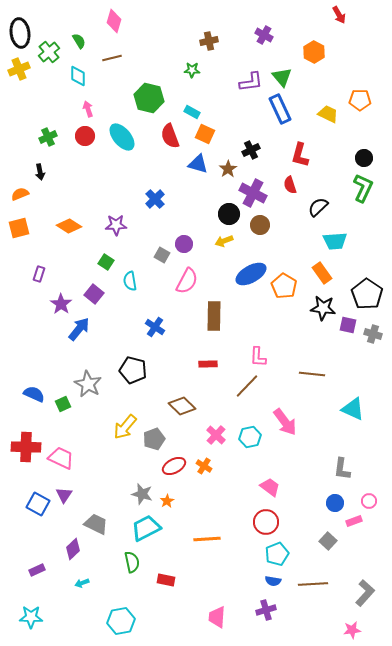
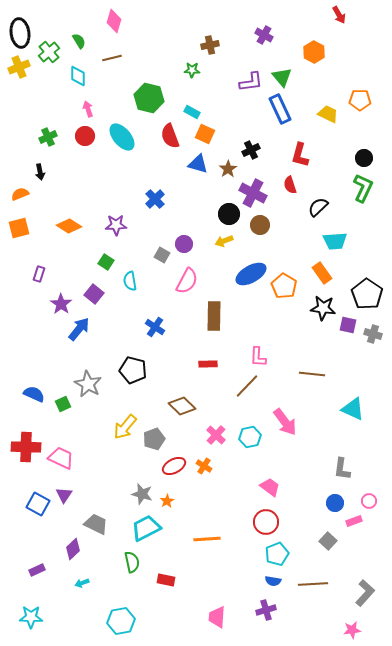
brown cross at (209, 41): moved 1 px right, 4 px down
yellow cross at (19, 69): moved 2 px up
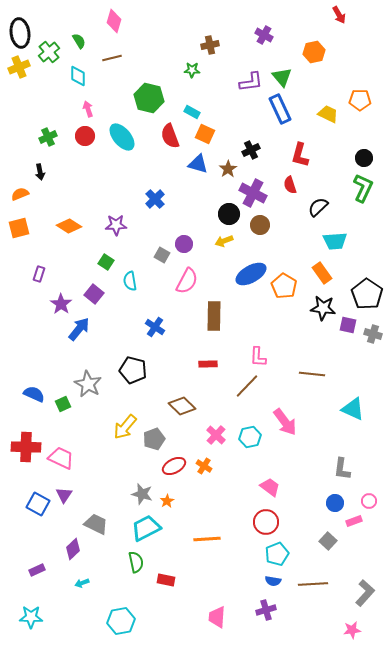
orange hexagon at (314, 52): rotated 20 degrees clockwise
green semicircle at (132, 562): moved 4 px right
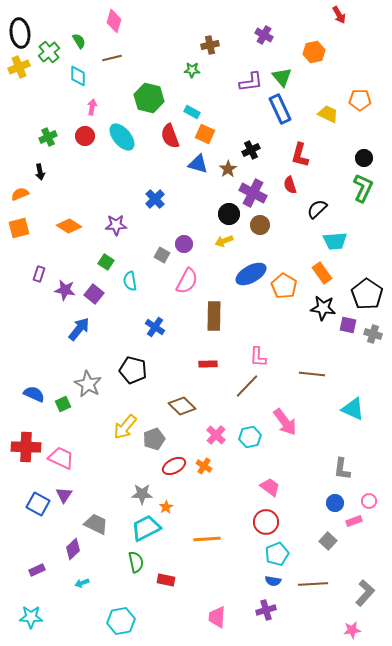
pink arrow at (88, 109): moved 4 px right, 2 px up; rotated 28 degrees clockwise
black semicircle at (318, 207): moved 1 px left, 2 px down
purple star at (61, 304): moved 4 px right, 14 px up; rotated 25 degrees counterclockwise
gray star at (142, 494): rotated 15 degrees counterclockwise
orange star at (167, 501): moved 1 px left, 6 px down
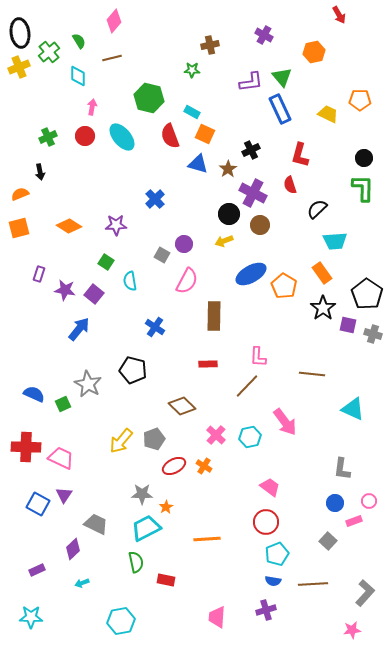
pink diamond at (114, 21): rotated 25 degrees clockwise
green L-shape at (363, 188): rotated 24 degrees counterclockwise
black star at (323, 308): rotated 30 degrees clockwise
yellow arrow at (125, 427): moved 4 px left, 14 px down
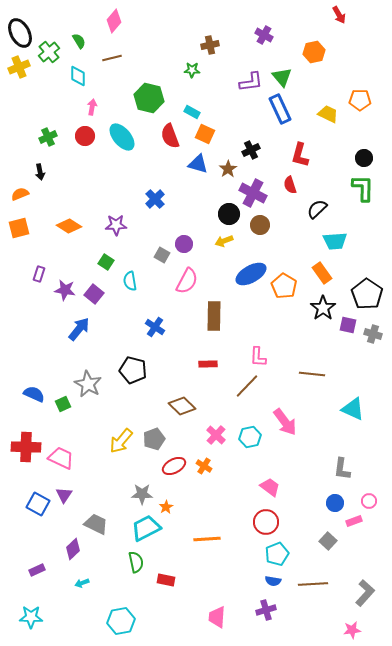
black ellipse at (20, 33): rotated 20 degrees counterclockwise
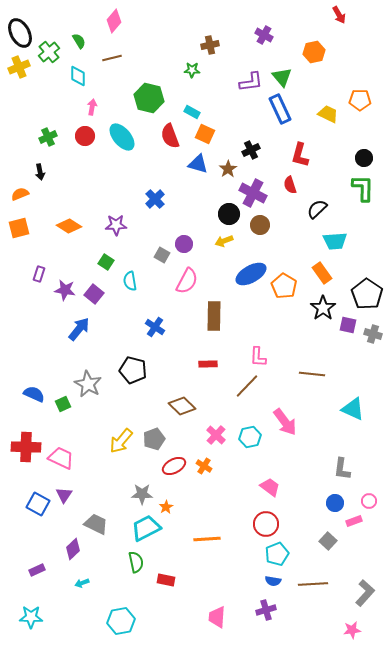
red circle at (266, 522): moved 2 px down
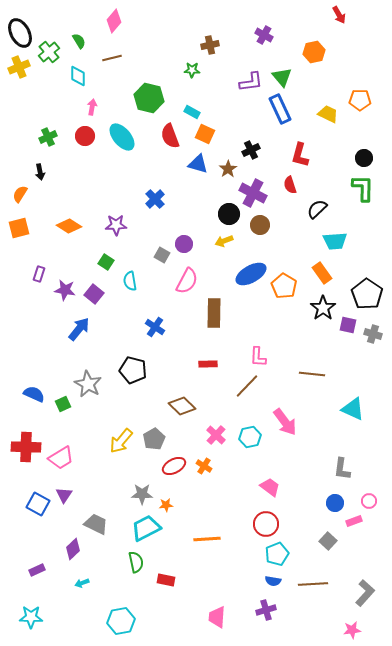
orange semicircle at (20, 194): rotated 36 degrees counterclockwise
brown rectangle at (214, 316): moved 3 px up
gray pentagon at (154, 439): rotated 10 degrees counterclockwise
pink trapezoid at (61, 458): rotated 124 degrees clockwise
orange star at (166, 507): moved 2 px up; rotated 24 degrees clockwise
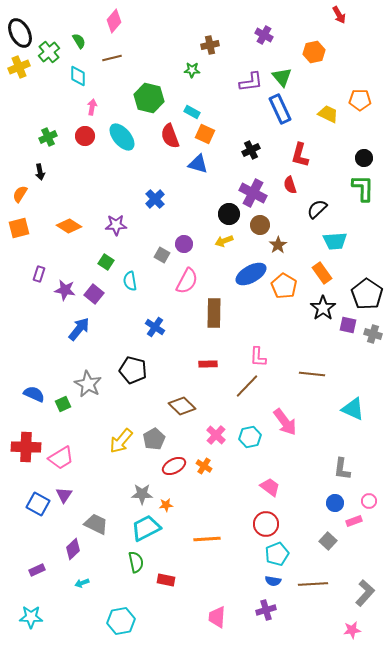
brown star at (228, 169): moved 50 px right, 76 px down
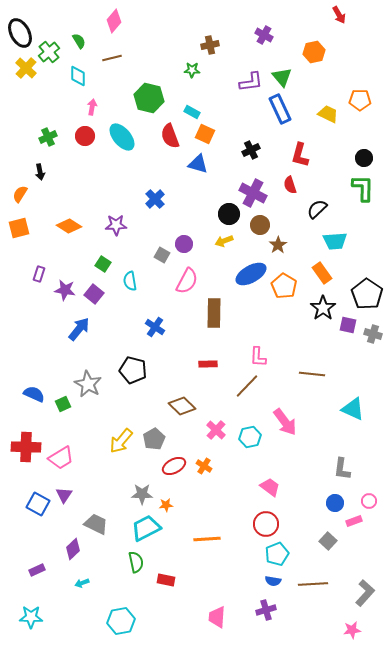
yellow cross at (19, 67): moved 7 px right, 1 px down; rotated 25 degrees counterclockwise
green square at (106, 262): moved 3 px left, 2 px down
pink cross at (216, 435): moved 5 px up
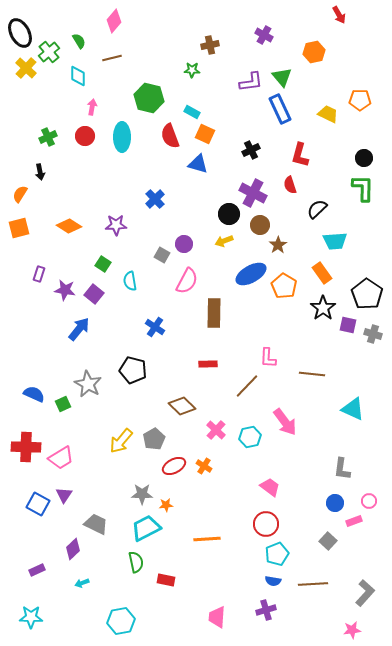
cyan ellipse at (122, 137): rotated 40 degrees clockwise
pink L-shape at (258, 357): moved 10 px right, 1 px down
